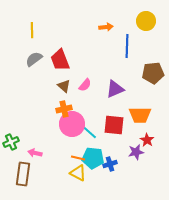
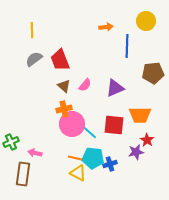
purple triangle: moved 1 px up
orange line: moved 3 px left
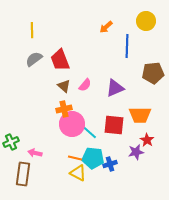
orange arrow: rotated 144 degrees clockwise
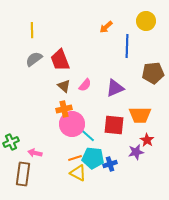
cyan line: moved 2 px left, 3 px down
orange line: rotated 32 degrees counterclockwise
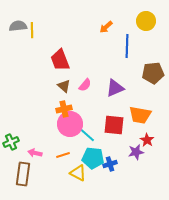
gray semicircle: moved 16 px left, 33 px up; rotated 30 degrees clockwise
orange trapezoid: rotated 10 degrees clockwise
pink circle: moved 2 px left
orange line: moved 12 px left, 3 px up
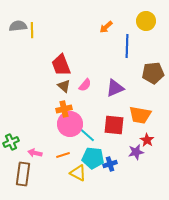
red trapezoid: moved 1 px right, 5 px down
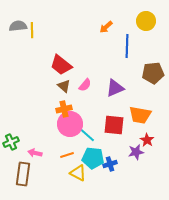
red trapezoid: rotated 30 degrees counterclockwise
orange line: moved 4 px right
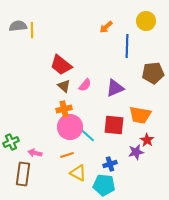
pink circle: moved 3 px down
cyan pentagon: moved 11 px right, 27 px down
